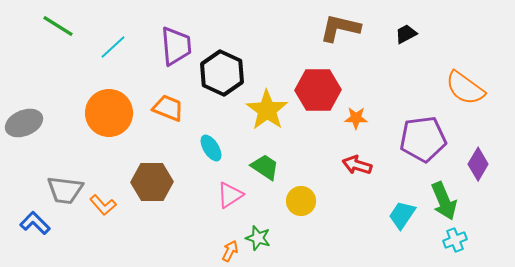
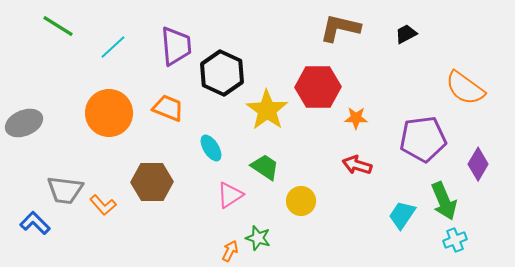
red hexagon: moved 3 px up
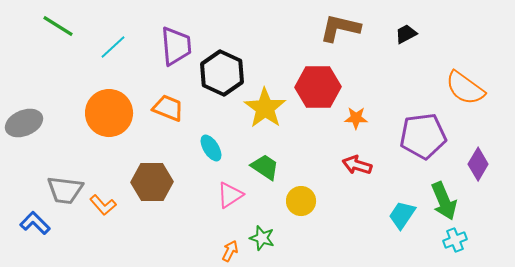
yellow star: moved 2 px left, 2 px up
purple pentagon: moved 3 px up
green star: moved 4 px right
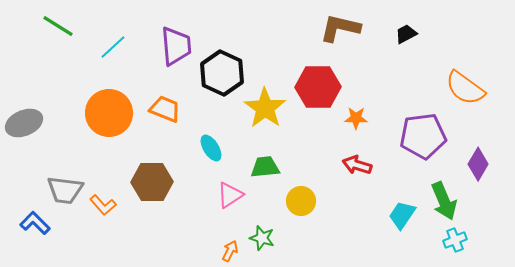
orange trapezoid: moved 3 px left, 1 px down
green trapezoid: rotated 40 degrees counterclockwise
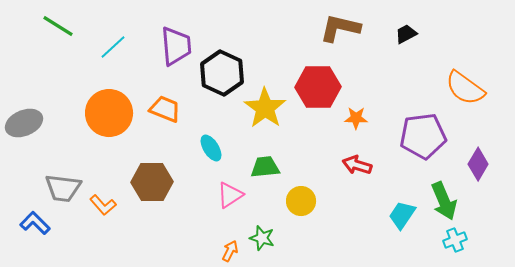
gray trapezoid: moved 2 px left, 2 px up
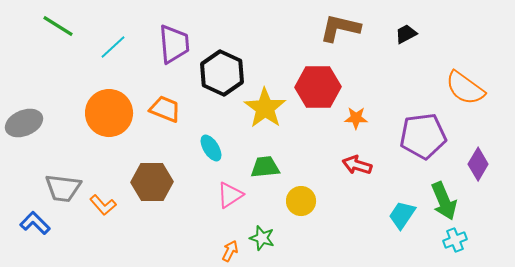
purple trapezoid: moved 2 px left, 2 px up
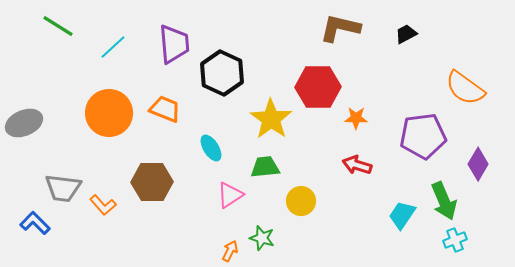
yellow star: moved 6 px right, 11 px down
